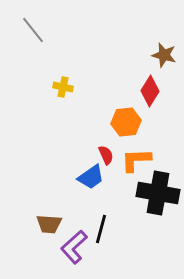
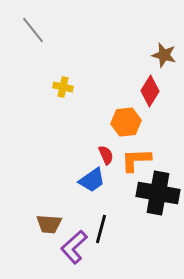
blue trapezoid: moved 1 px right, 3 px down
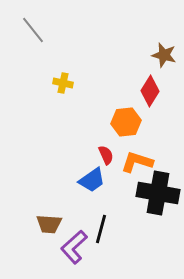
yellow cross: moved 4 px up
orange L-shape: moved 1 px right, 2 px down; rotated 20 degrees clockwise
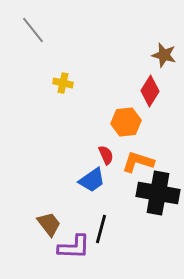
orange L-shape: moved 1 px right
brown trapezoid: rotated 132 degrees counterclockwise
purple L-shape: rotated 136 degrees counterclockwise
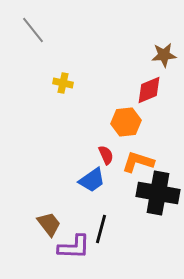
brown star: rotated 20 degrees counterclockwise
red diamond: moved 1 px left, 1 px up; rotated 36 degrees clockwise
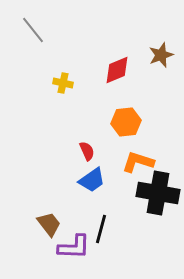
brown star: moved 3 px left; rotated 15 degrees counterclockwise
red diamond: moved 32 px left, 20 px up
red semicircle: moved 19 px left, 4 px up
